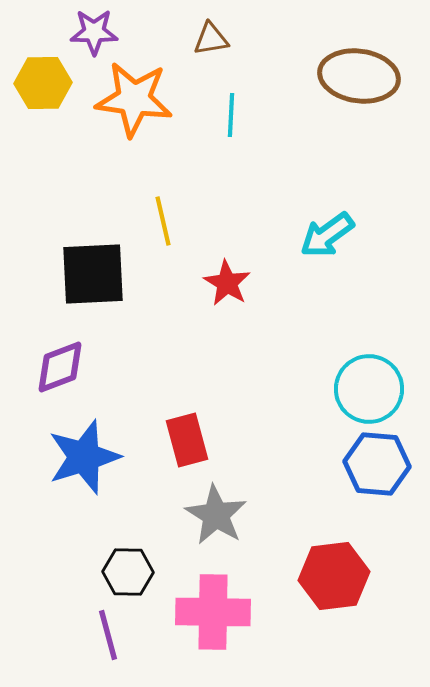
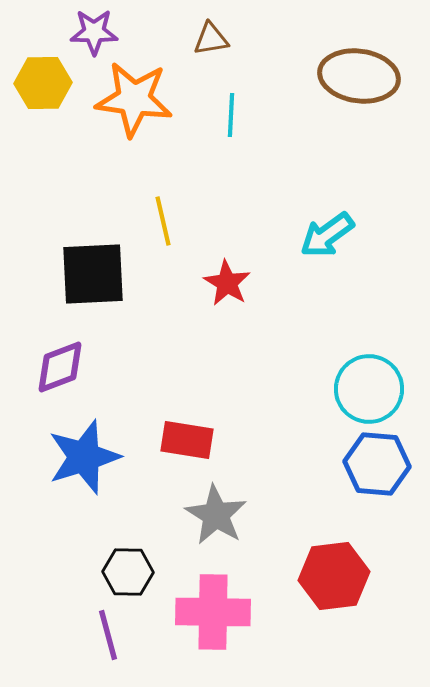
red rectangle: rotated 66 degrees counterclockwise
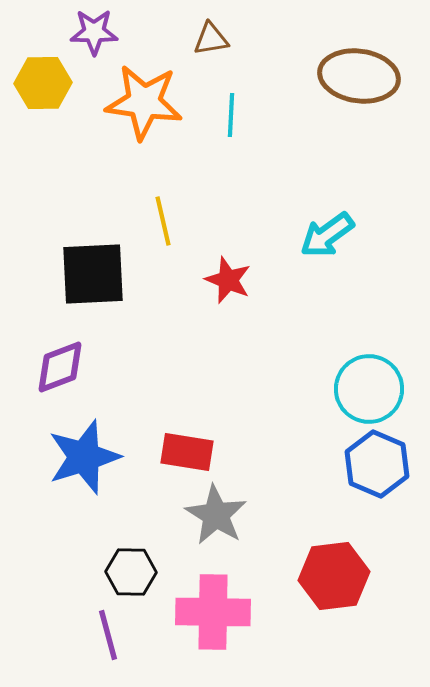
orange star: moved 10 px right, 3 px down
red star: moved 1 px right, 3 px up; rotated 9 degrees counterclockwise
red rectangle: moved 12 px down
blue hexagon: rotated 18 degrees clockwise
black hexagon: moved 3 px right
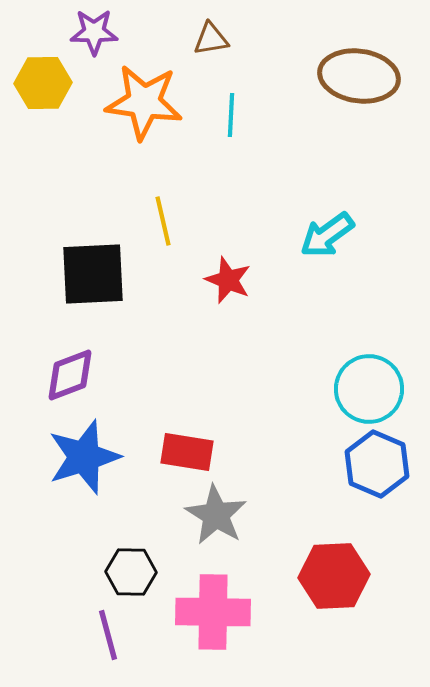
purple diamond: moved 10 px right, 8 px down
red hexagon: rotated 4 degrees clockwise
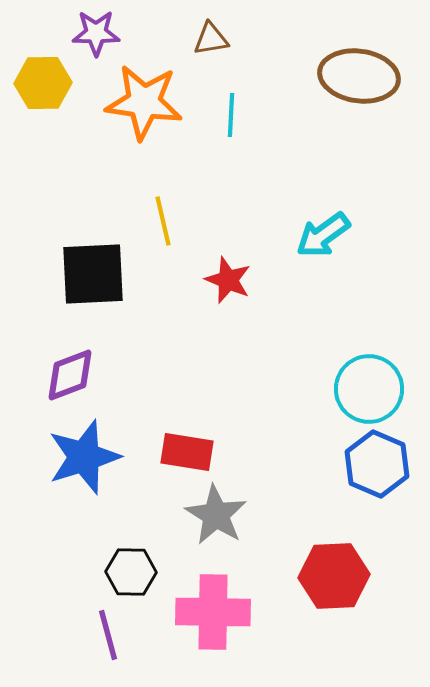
purple star: moved 2 px right, 1 px down
cyan arrow: moved 4 px left
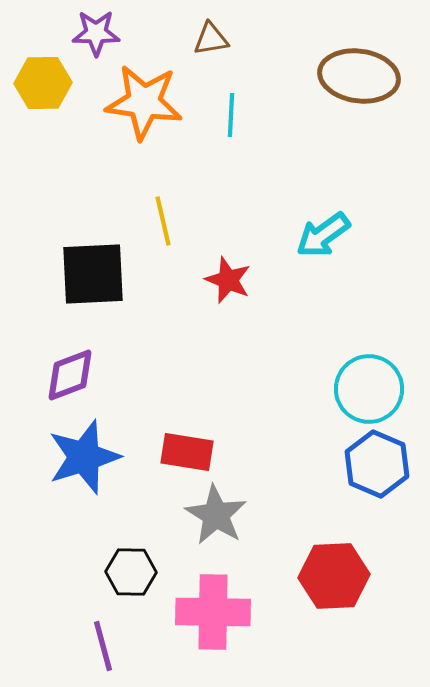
purple line: moved 5 px left, 11 px down
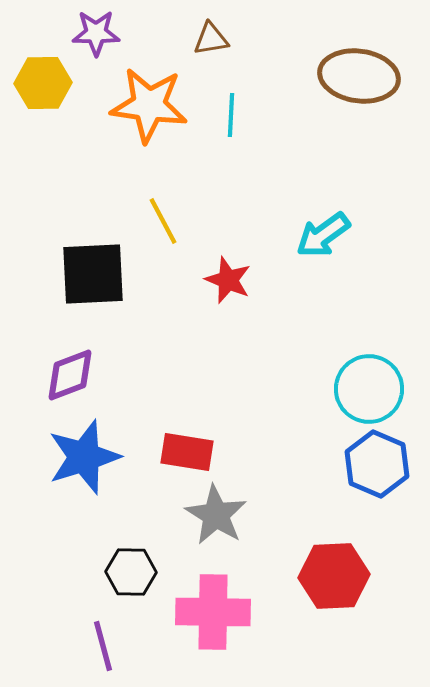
orange star: moved 5 px right, 3 px down
yellow line: rotated 15 degrees counterclockwise
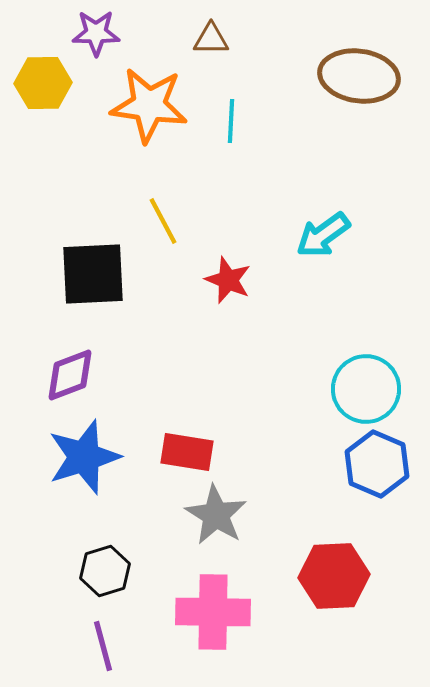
brown triangle: rotated 9 degrees clockwise
cyan line: moved 6 px down
cyan circle: moved 3 px left
black hexagon: moved 26 px left, 1 px up; rotated 18 degrees counterclockwise
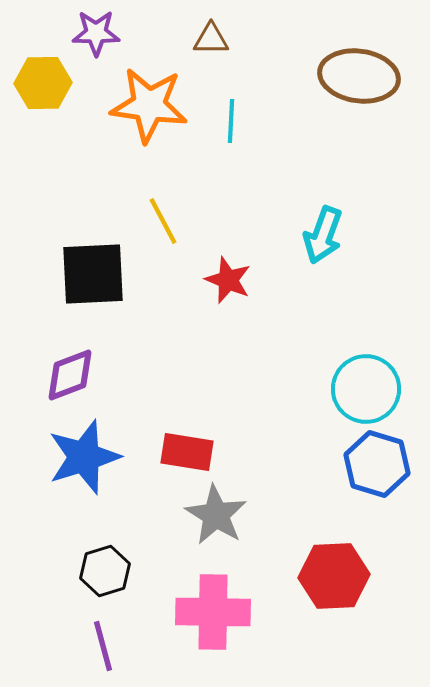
cyan arrow: rotated 34 degrees counterclockwise
blue hexagon: rotated 6 degrees counterclockwise
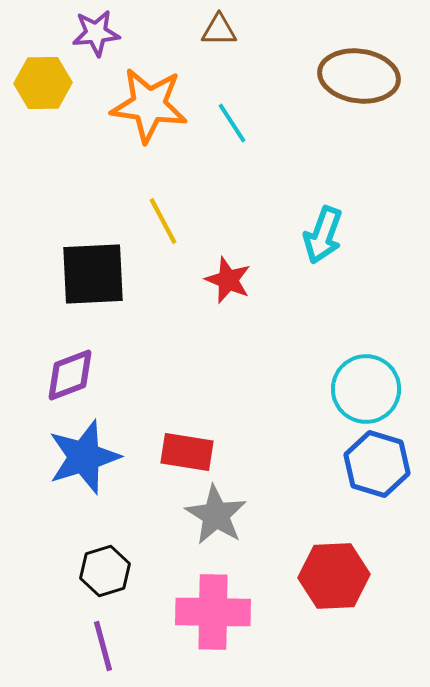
purple star: rotated 6 degrees counterclockwise
brown triangle: moved 8 px right, 9 px up
cyan line: moved 1 px right, 2 px down; rotated 36 degrees counterclockwise
